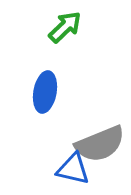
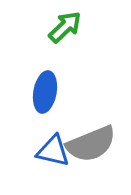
gray semicircle: moved 9 px left
blue triangle: moved 20 px left, 18 px up
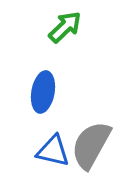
blue ellipse: moved 2 px left
gray semicircle: moved 1 px down; rotated 141 degrees clockwise
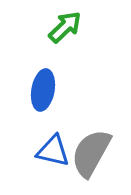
blue ellipse: moved 2 px up
gray semicircle: moved 8 px down
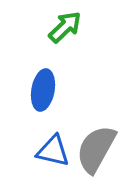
gray semicircle: moved 5 px right, 4 px up
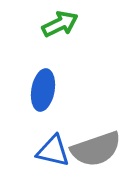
green arrow: moved 5 px left, 3 px up; rotated 18 degrees clockwise
gray semicircle: rotated 138 degrees counterclockwise
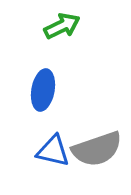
green arrow: moved 2 px right, 2 px down
gray semicircle: moved 1 px right
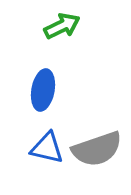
blue triangle: moved 6 px left, 3 px up
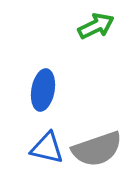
green arrow: moved 34 px right
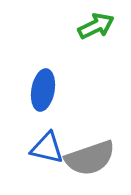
gray semicircle: moved 7 px left, 9 px down
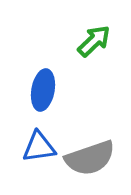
green arrow: moved 2 px left, 15 px down; rotated 18 degrees counterclockwise
blue triangle: moved 8 px left, 1 px up; rotated 21 degrees counterclockwise
